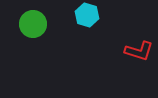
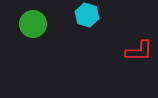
red L-shape: rotated 16 degrees counterclockwise
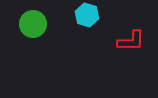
red L-shape: moved 8 px left, 10 px up
